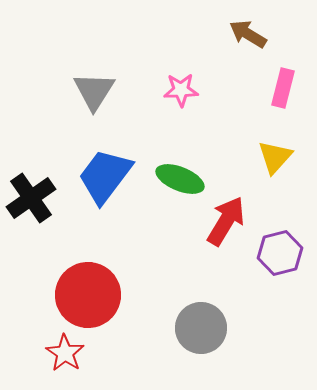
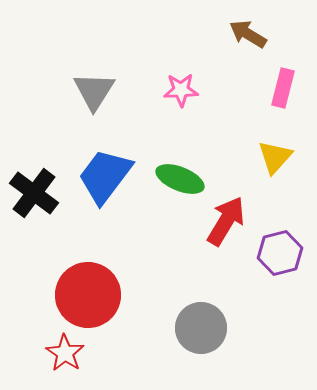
black cross: moved 3 px right, 5 px up; rotated 18 degrees counterclockwise
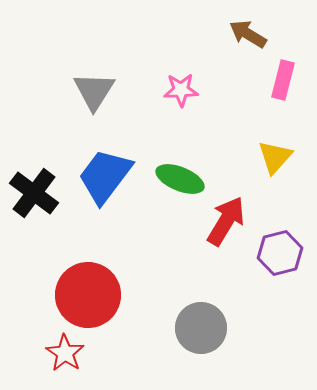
pink rectangle: moved 8 px up
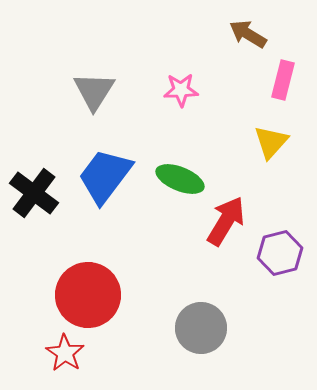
yellow triangle: moved 4 px left, 15 px up
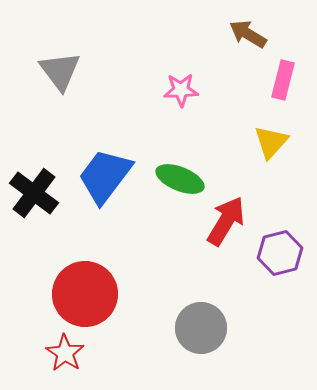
gray triangle: moved 34 px left, 20 px up; rotated 9 degrees counterclockwise
red circle: moved 3 px left, 1 px up
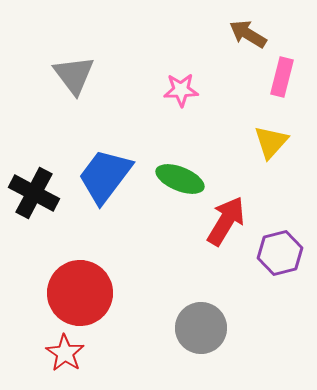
gray triangle: moved 14 px right, 4 px down
pink rectangle: moved 1 px left, 3 px up
black cross: rotated 9 degrees counterclockwise
red circle: moved 5 px left, 1 px up
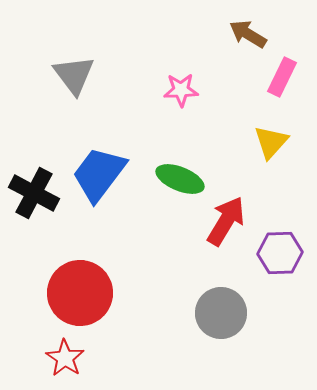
pink rectangle: rotated 12 degrees clockwise
blue trapezoid: moved 6 px left, 2 px up
purple hexagon: rotated 12 degrees clockwise
gray circle: moved 20 px right, 15 px up
red star: moved 5 px down
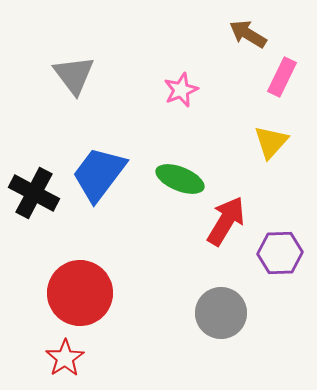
pink star: rotated 20 degrees counterclockwise
red star: rotated 6 degrees clockwise
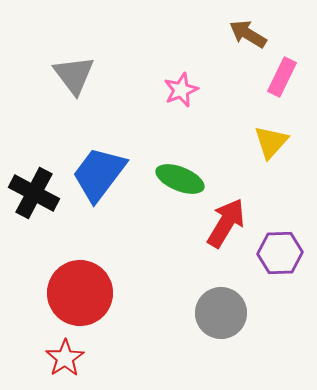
red arrow: moved 2 px down
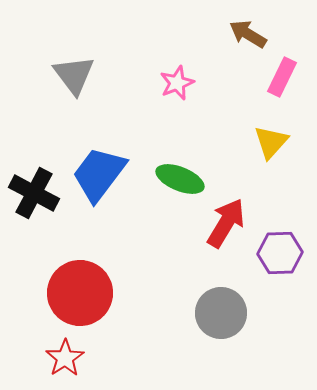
pink star: moved 4 px left, 7 px up
